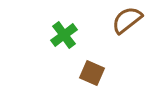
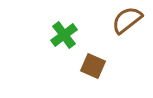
brown square: moved 1 px right, 7 px up
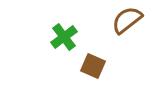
green cross: moved 2 px down
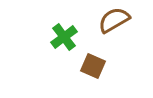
brown semicircle: moved 13 px left; rotated 8 degrees clockwise
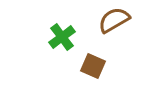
green cross: moved 2 px left
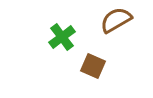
brown semicircle: moved 2 px right
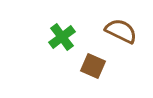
brown semicircle: moved 5 px right, 11 px down; rotated 56 degrees clockwise
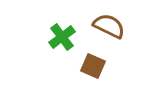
brown semicircle: moved 12 px left, 5 px up
